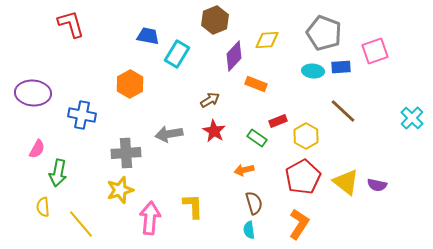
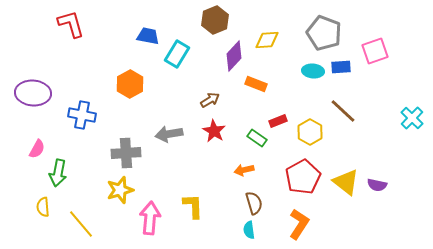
yellow hexagon: moved 4 px right, 4 px up
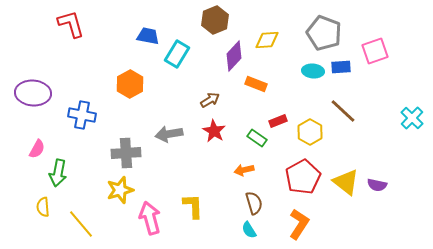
pink arrow: rotated 20 degrees counterclockwise
cyan semicircle: rotated 24 degrees counterclockwise
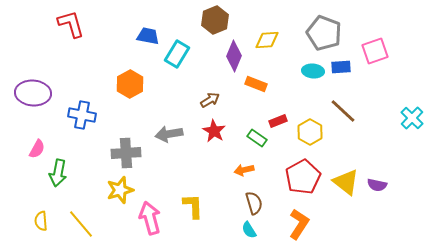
purple diamond: rotated 20 degrees counterclockwise
yellow semicircle: moved 2 px left, 14 px down
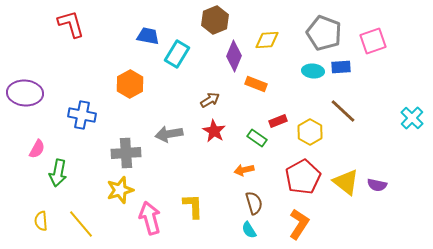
pink square: moved 2 px left, 10 px up
purple ellipse: moved 8 px left
